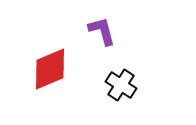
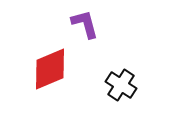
purple L-shape: moved 17 px left, 7 px up
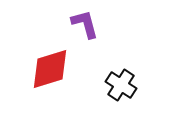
red diamond: rotated 6 degrees clockwise
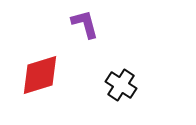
red diamond: moved 10 px left, 6 px down
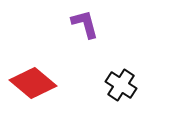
red diamond: moved 7 px left, 8 px down; rotated 57 degrees clockwise
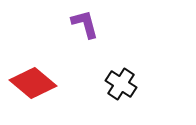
black cross: moved 1 px up
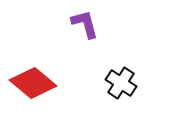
black cross: moved 1 px up
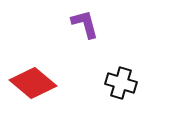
black cross: rotated 16 degrees counterclockwise
